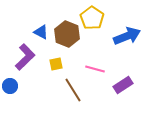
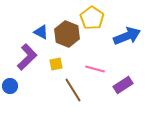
purple L-shape: moved 2 px right
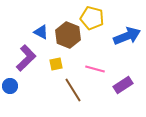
yellow pentagon: rotated 20 degrees counterclockwise
brown hexagon: moved 1 px right, 1 px down
purple L-shape: moved 1 px left, 1 px down
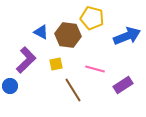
brown hexagon: rotated 15 degrees counterclockwise
purple L-shape: moved 2 px down
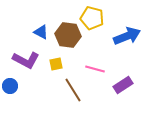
purple L-shape: rotated 72 degrees clockwise
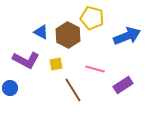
brown hexagon: rotated 20 degrees clockwise
blue circle: moved 2 px down
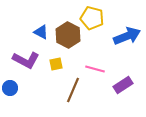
brown line: rotated 55 degrees clockwise
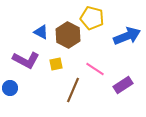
pink line: rotated 18 degrees clockwise
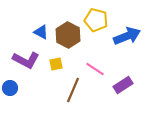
yellow pentagon: moved 4 px right, 2 px down
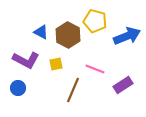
yellow pentagon: moved 1 px left, 1 px down
pink line: rotated 12 degrees counterclockwise
blue circle: moved 8 px right
